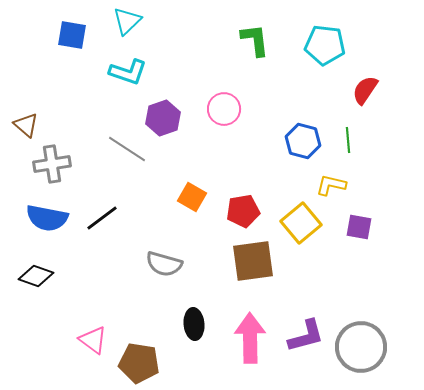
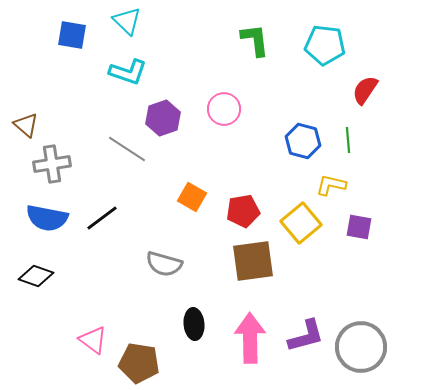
cyan triangle: rotated 32 degrees counterclockwise
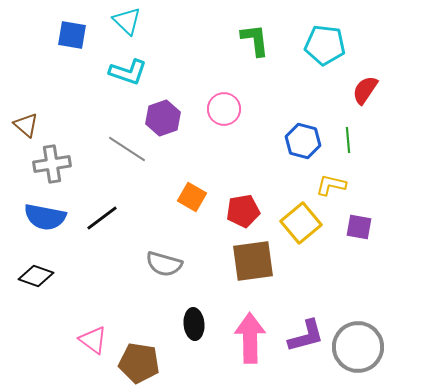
blue semicircle: moved 2 px left, 1 px up
gray circle: moved 3 px left
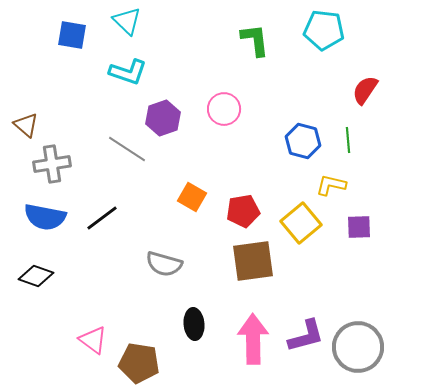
cyan pentagon: moved 1 px left, 15 px up
purple square: rotated 12 degrees counterclockwise
pink arrow: moved 3 px right, 1 px down
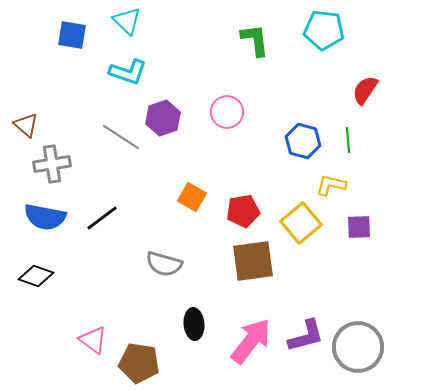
pink circle: moved 3 px right, 3 px down
gray line: moved 6 px left, 12 px up
pink arrow: moved 2 px left, 2 px down; rotated 39 degrees clockwise
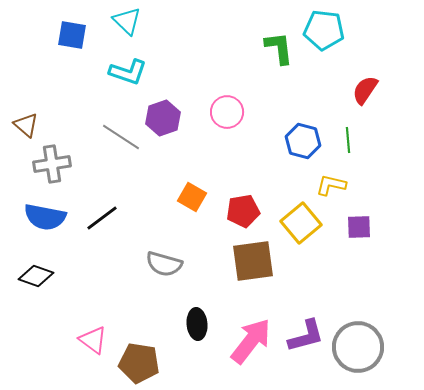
green L-shape: moved 24 px right, 8 px down
black ellipse: moved 3 px right
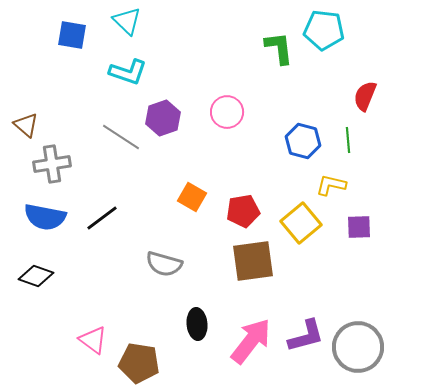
red semicircle: moved 6 px down; rotated 12 degrees counterclockwise
